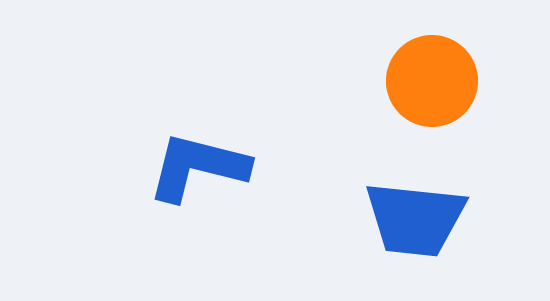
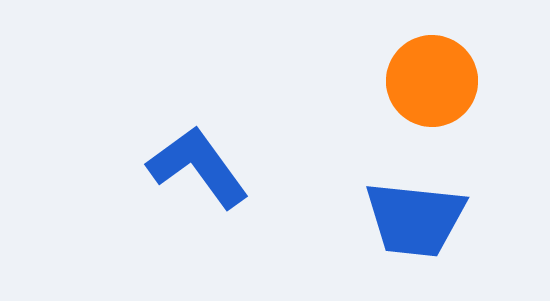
blue L-shape: rotated 40 degrees clockwise
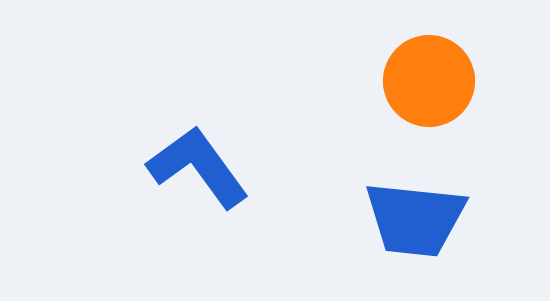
orange circle: moved 3 px left
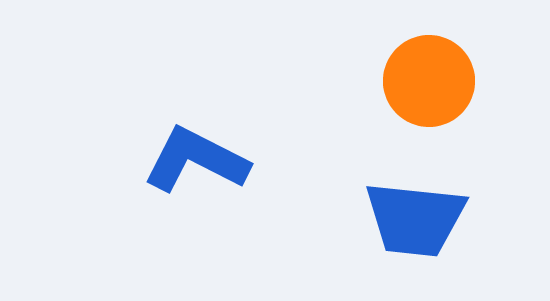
blue L-shape: moved 2 px left, 7 px up; rotated 27 degrees counterclockwise
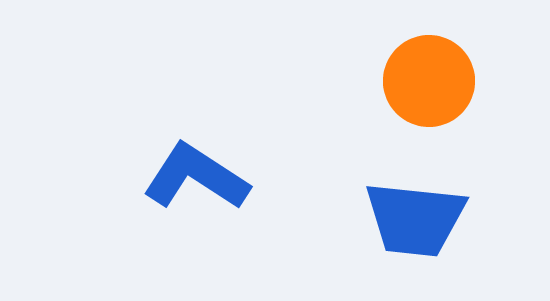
blue L-shape: moved 17 px down; rotated 6 degrees clockwise
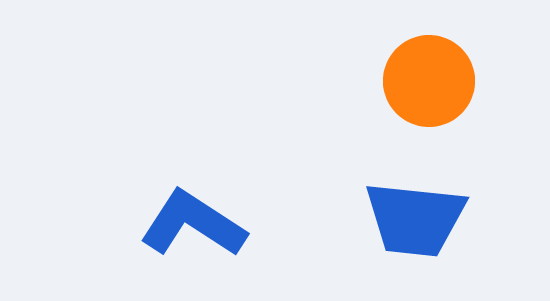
blue L-shape: moved 3 px left, 47 px down
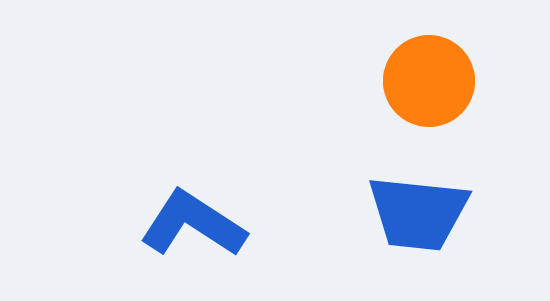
blue trapezoid: moved 3 px right, 6 px up
